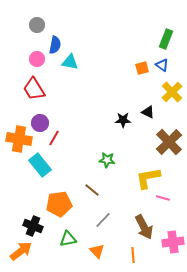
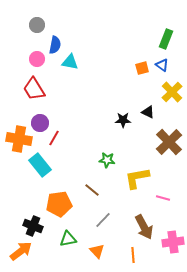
yellow L-shape: moved 11 px left
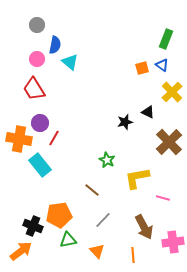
cyan triangle: rotated 30 degrees clockwise
black star: moved 2 px right, 2 px down; rotated 14 degrees counterclockwise
green star: rotated 21 degrees clockwise
orange pentagon: moved 11 px down
green triangle: moved 1 px down
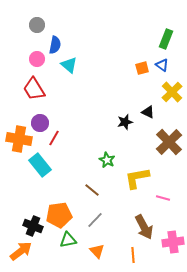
cyan triangle: moved 1 px left, 3 px down
gray line: moved 8 px left
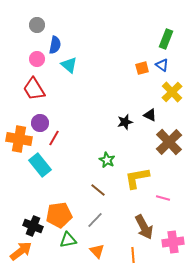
black triangle: moved 2 px right, 3 px down
brown line: moved 6 px right
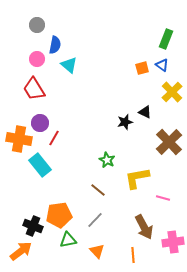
black triangle: moved 5 px left, 3 px up
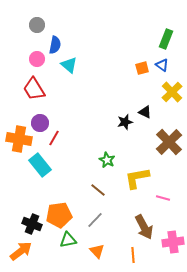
black cross: moved 1 px left, 2 px up
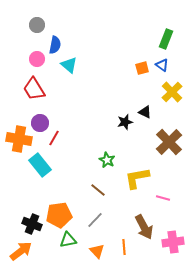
orange line: moved 9 px left, 8 px up
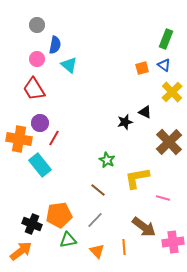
blue triangle: moved 2 px right
brown arrow: rotated 25 degrees counterclockwise
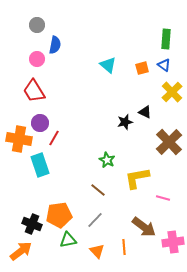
green rectangle: rotated 18 degrees counterclockwise
cyan triangle: moved 39 px right
red trapezoid: moved 2 px down
cyan rectangle: rotated 20 degrees clockwise
